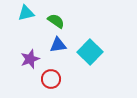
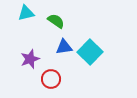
blue triangle: moved 6 px right, 2 px down
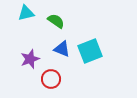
blue triangle: moved 2 px left, 2 px down; rotated 30 degrees clockwise
cyan square: moved 1 px up; rotated 25 degrees clockwise
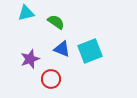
green semicircle: moved 1 px down
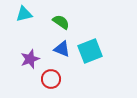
cyan triangle: moved 2 px left, 1 px down
green semicircle: moved 5 px right
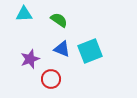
cyan triangle: rotated 12 degrees clockwise
green semicircle: moved 2 px left, 2 px up
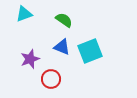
cyan triangle: rotated 18 degrees counterclockwise
green semicircle: moved 5 px right
blue triangle: moved 2 px up
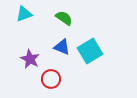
green semicircle: moved 2 px up
cyan square: rotated 10 degrees counterclockwise
purple star: rotated 24 degrees counterclockwise
